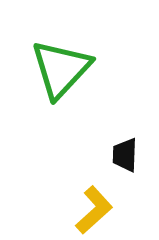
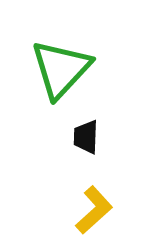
black trapezoid: moved 39 px left, 18 px up
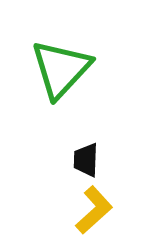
black trapezoid: moved 23 px down
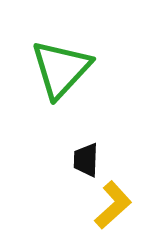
yellow L-shape: moved 19 px right, 5 px up
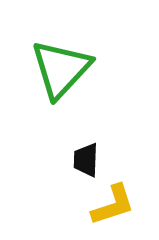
yellow L-shape: rotated 24 degrees clockwise
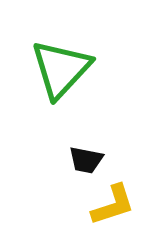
black trapezoid: rotated 81 degrees counterclockwise
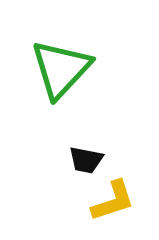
yellow L-shape: moved 4 px up
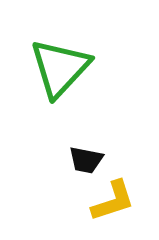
green triangle: moved 1 px left, 1 px up
